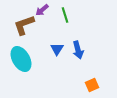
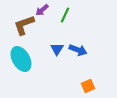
green line: rotated 42 degrees clockwise
blue arrow: rotated 54 degrees counterclockwise
orange square: moved 4 px left, 1 px down
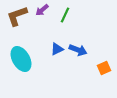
brown L-shape: moved 7 px left, 9 px up
blue triangle: rotated 32 degrees clockwise
orange square: moved 16 px right, 18 px up
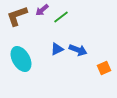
green line: moved 4 px left, 2 px down; rotated 28 degrees clockwise
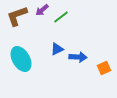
blue arrow: moved 7 px down; rotated 18 degrees counterclockwise
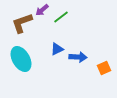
brown L-shape: moved 5 px right, 7 px down
